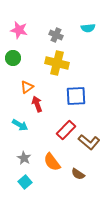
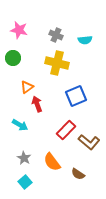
cyan semicircle: moved 3 px left, 12 px down
blue square: rotated 20 degrees counterclockwise
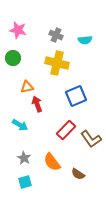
pink star: moved 1 px left
orange triangle: rotated 24 degrees clockwise
brown L-shape: moved 2 px right, 3 px up; rotated 15 degrees clockwise
cyan square: rotated 24 degrees clockwise
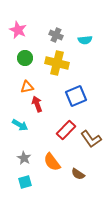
pink star: rotated 12 degrees clockwise
green circle: moved 12 px right
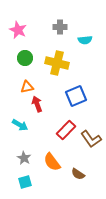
gray cross: moved 4 px right, 8 px up; rotated 24 degrees counterclockwise
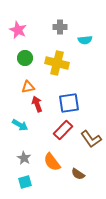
orange triangle: moved 1 px right
blue square: moved 7 px left, 7 px down; rotated 15 degrees clockwise
red rectangle: moved 3 px left
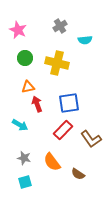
gray cross: moved 1 px up; rotated 32 degrees counterclockwise
gray star: rotated 16 degrees counterclockwise
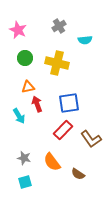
gray cross: moved 1 px left
cyan arrow: moved 1 px left, 9 px up; rotated 28 degrees clockwise
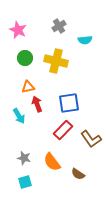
yellow cross: moved 1 px left, 2 px up
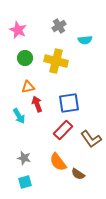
orange semicircle: moved 6 px right
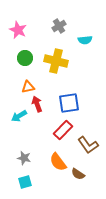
cyan arrow: rotated 91 degrees clockwise
brown L-shape: moved 3 px left, 6 px down
